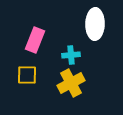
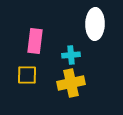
pink rectangle: moved 1 px down; rotated 15 degrees counterclockwise
yellow cross: rotated 16 degrees clockwise
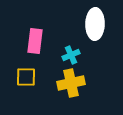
cyan cross: rotated 18 degrees counterclockwise
yellow square: moved 1 px left, 2 px down
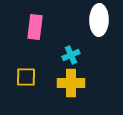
white ellipse: moved 4 px right, 4 px up
pink rectangle: moved 14 px up
yellow cross: rotated 12 degrees clockwise
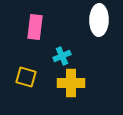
cyan cross: moved 9 px left, 1 px down
yellow square: rotated 15 degrees clockwise
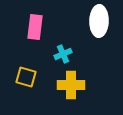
white ellipse: moved 1 px down
cyan cross: moved 1 px right, 2 px up
yellow cross: moved 2 px down
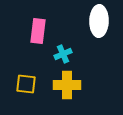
pink rectangle: moved 3 px right, 4 px down
yellow square: moved 7 px down; rotated 10 degrees counterclockwise
yellow cross: moved 4 px left
